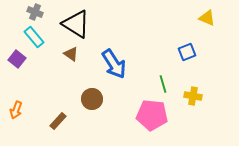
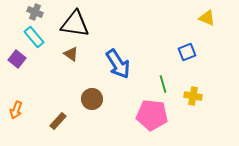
black triangle: moved 1 px left; rotated 24 degrees counterclockwise
blue arrow: moved 4 px right
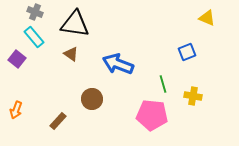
blue arrow: rotated 144 degrees clockwise
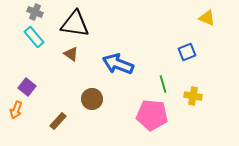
purple square: moved 10 px right, 28 px down
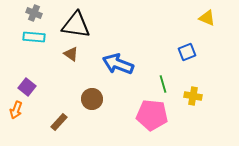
gray cross: moved 1 px left, 1 px down
black triangle: moved 1 px right, 1 px down
cyan rectangle: rotated 45 degrees counterclockwise
brown rectangle: moved 1 px right, 1 px down
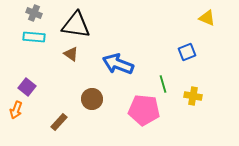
pink pentagon: moved 8 px left, 5 px up
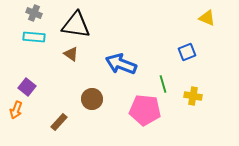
blue arrow: moved 3 px right
pink pentagon: moved 1 px right
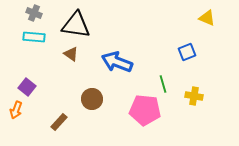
blue arrow: moved 4 px left, 2 px up
yellow cross: moved 1 px right
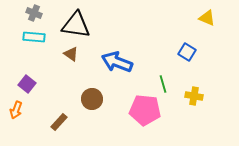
blue square: rotated 36 degrees counterclockwise
purple square: moved 3 px up
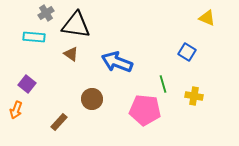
gray cross: moved 12 px right; rotated 35 degrees clockwise
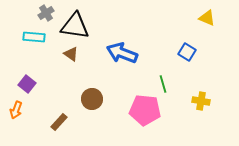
black triangle: moved 1 px left, 1 px down
blue arrow: moved 5 px right, 9 px up
yellow cross: moved 7 px right, 5 px down
